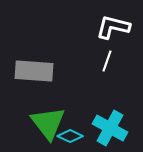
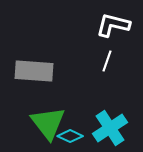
white L-shape: moved 2 px up
cyan cross: rotated 28 degrees clockwise
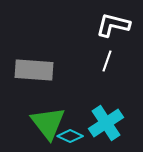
gray rectangle: moved 1 px up
cyan cross: moved 4 px left, 5 px up
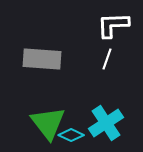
white L-shape: rotated 16 degrees counterclockwise
white line: moved 2 px up
gray rectangle: moved 8 px right, 11 px up
cyan diamond: moved 1 px right, 1 px up
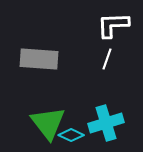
gray rectangle: moved 3 px left
cyan cross: rotated 16 degrees clockwise
